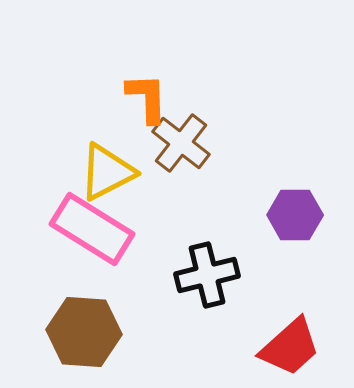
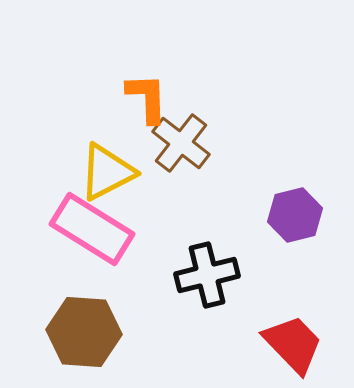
purple hexagon: rotated 14 degrees counterclockwise
red trapezoid: moved 3 px right, 3 px up; rotated 92 degrees counterclockwise
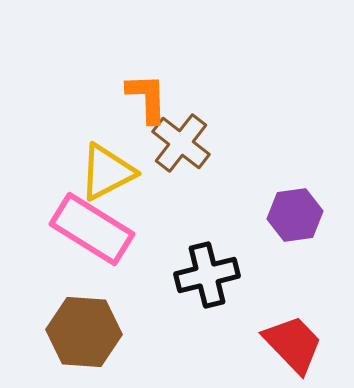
purple hexagon: rotated 6 degrees clockwise
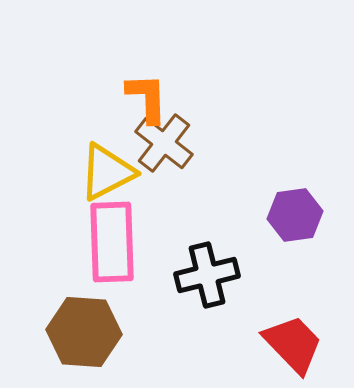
brown cross: moved 17 px left
pink rectangle: moved 20 px right, 13 px down; rotated 56 degrees clockwise
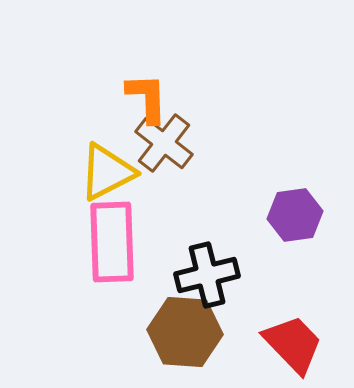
brown hexagon: moved 101 px right
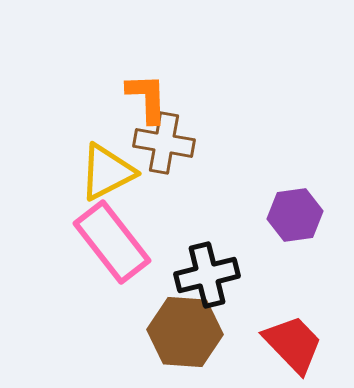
brown cross: rotated 28 degrees counterclockwise
pink rectangle: rotated 36 degrees counterclockwise
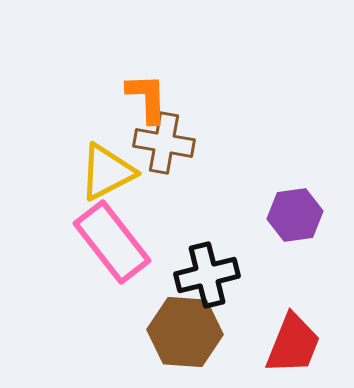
red trapezoid: rotated 66 degrees clockwise
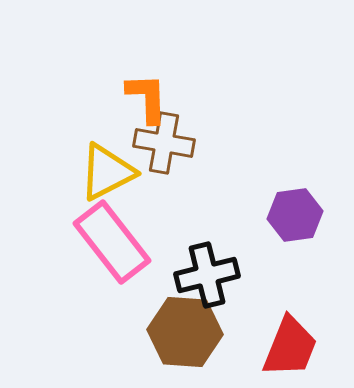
red trapezoid: moved 3 px left, 3 px down
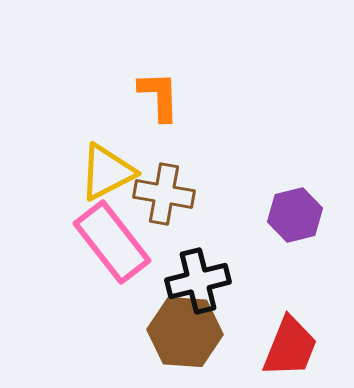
orange L-shape: moved 12 px right, 2 px up
brown cross: moved 51 px down
purple hexagon: rotated 6 degrees counterclockwise
black cross: moved 9 px left, 6 px down
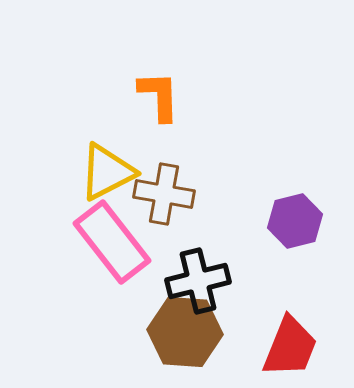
purple hexagon: moved 6 px down
